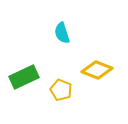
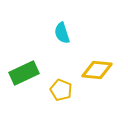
yellow diamond: rotated 16 degrees counterclockwise
green rectangle: moved 4 px up
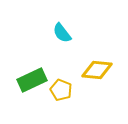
cyan semicircle: rotated 20 degrees counterclockwise
green rectangle: moved 8 px right, 7 px down
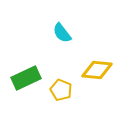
green rectangle: moved 6 px left, 2 px up
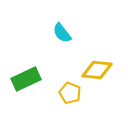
green rectangle: moved 1 px down
yellow pentagon: moved 9 px right, 3 px down
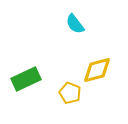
cyan semicircle: moved 13 px right, 9 px up
yellow diamond: rotated 20 degrees counterclockwise
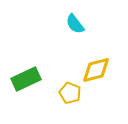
yellow diamond: moved 1 px left
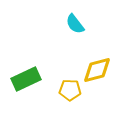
yellow diamond: moved 1 px right
yellow pentagon: moved 3 px up; rotated 20 degrees counterclockwise
